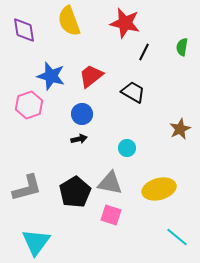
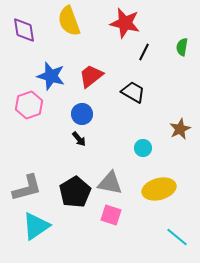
black arrow: rotated 63 degrees clockwise
cyan circle: moved 16 px right
cyan triangle: moved 16 px up; rotated 20 degrees clockwise
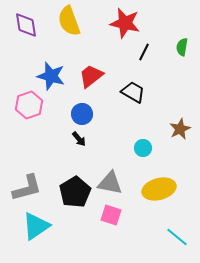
purple diamond: moved 2 px right, 5 px up
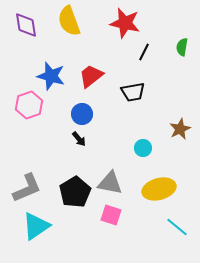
black trapezoid: rotated 140 degrees clockwise
gray L-shape: rotated 8 degrees counterclockwise
cyan line: moved 10 px up
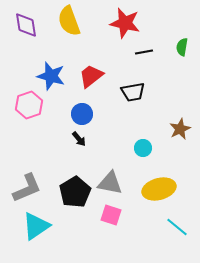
black line: rotated 54 degrees clockwise
